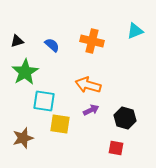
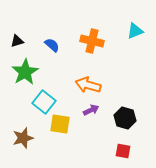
cyan square: moved 1 px down; rotated 30 degrees clockwise
red square: moved 7 px right, 3 px down
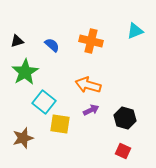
orange cross: moved 1 px left
red square: rotated 14 degrees clockwise
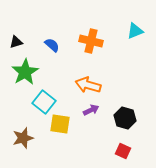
black triangle: moved 1 px left, 1 px down
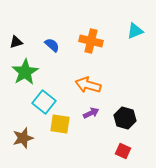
purple arrow: moved 3 px down
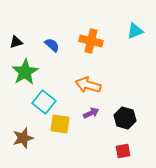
red square: rotated 35 degrees counterclockwise
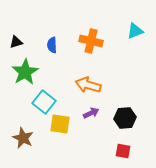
blue semicircle: rotated 133 degrees counterclockwise
black hexagon: rotated 20 degrees counterclockwise
brown star: rotated 30 degrees counterclockwise
red square: rotated 21 degrees clockwise
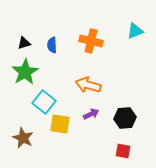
black triangle: moved 8 px right, 1 px down
purple arrow: moved 1 px down
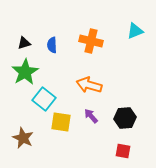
orange arrow: moved 1 px right
cyan square: moved 3 px up
purple arrow: moved 2 px down; rotated 105 degrees counterclockwise
yellow square: moved 1 px right, 2 px up
